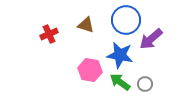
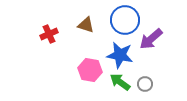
blue circle: moved 1 px left
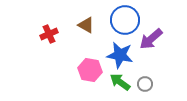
brown triangle: rotated 12 degrees clockwise
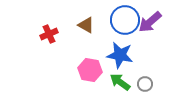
purple arrow: moved 1 px left, 17 px up
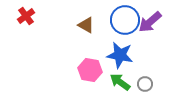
red cross: moved 23 px left, 18 px up; rotated 12 degrees counterclockwise
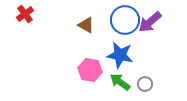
red cross: moved 1 px left, 2 px up
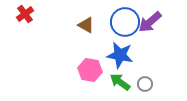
blue circle: moved 2 px down
